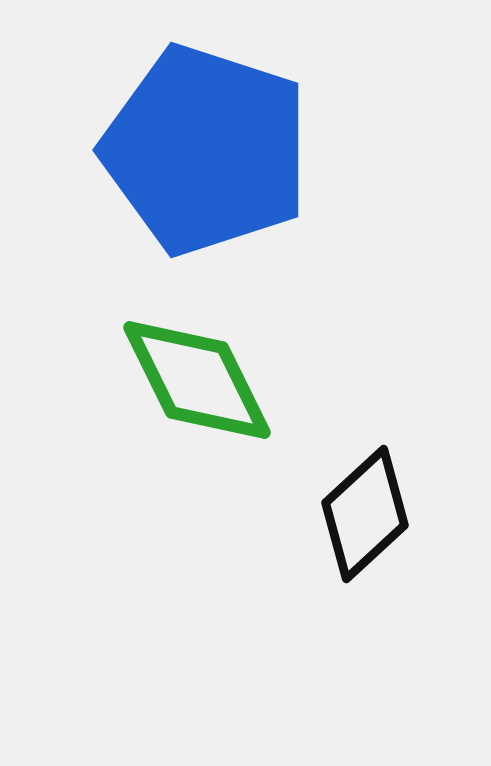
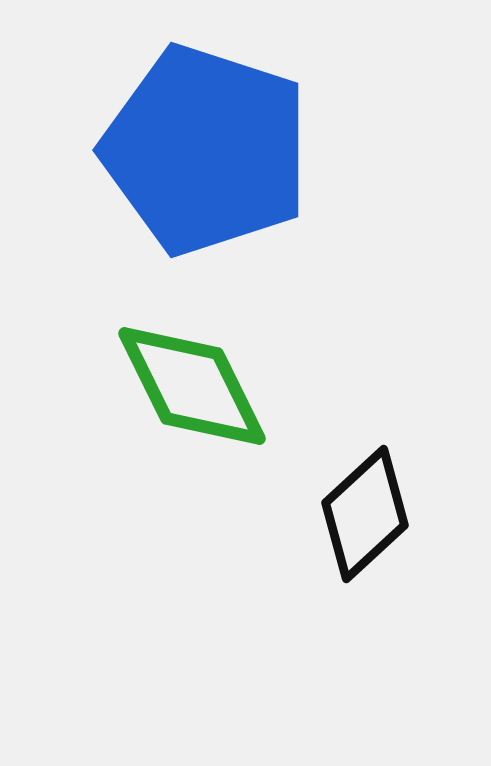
green diamond: moved 5 px left, 6 px down
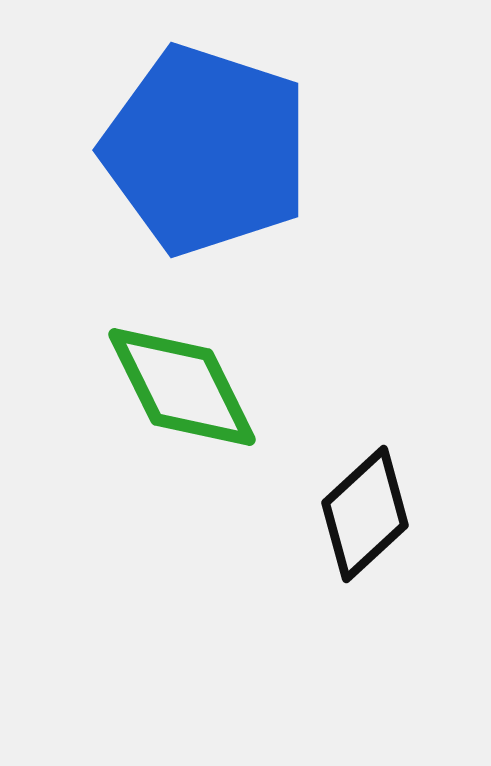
green diamond: moved 10 px left, 1 px down
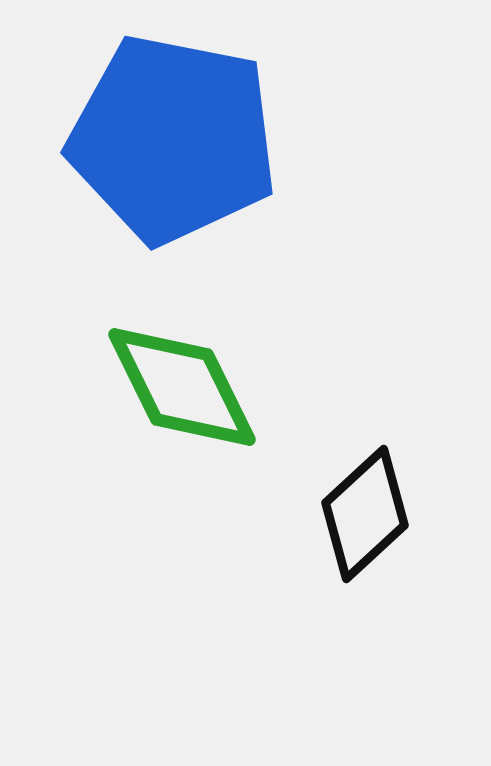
blue pentagon: moved 33 px left, 11 px up; rotated 7 degrees counterclockwise
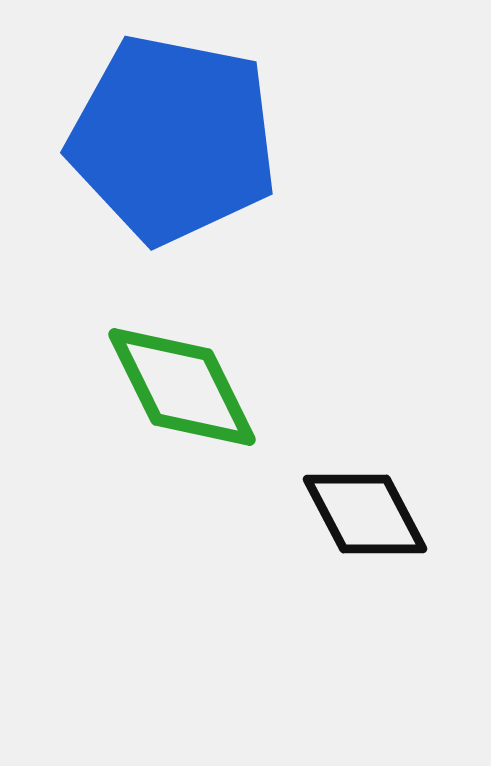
black diamond: rotated 75 degrees counterclockwise
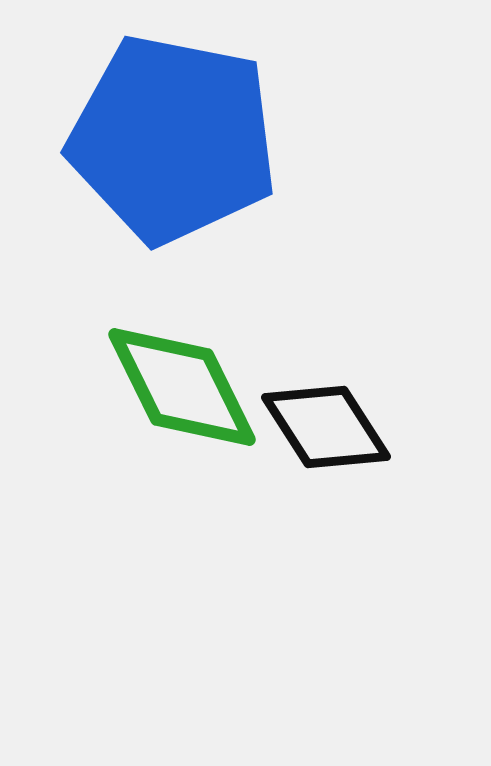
black diamond: moved 39 px left, 87 px up; rotated 5 degrees counterclockwise
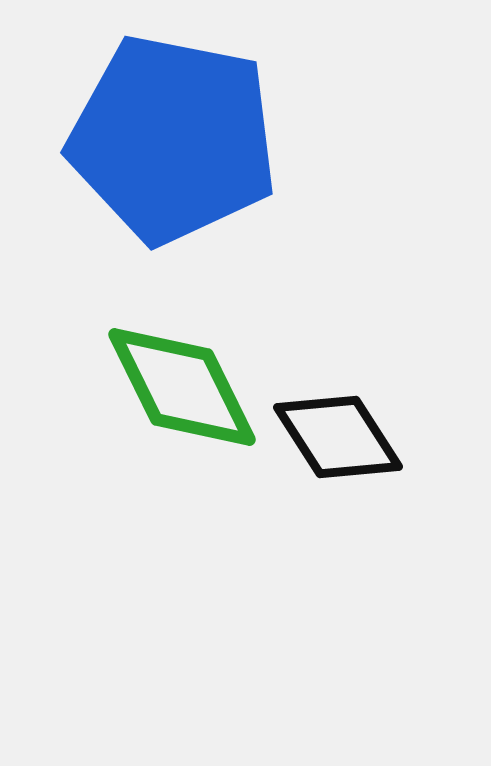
black diamond: moved 12 px right, 10 px down
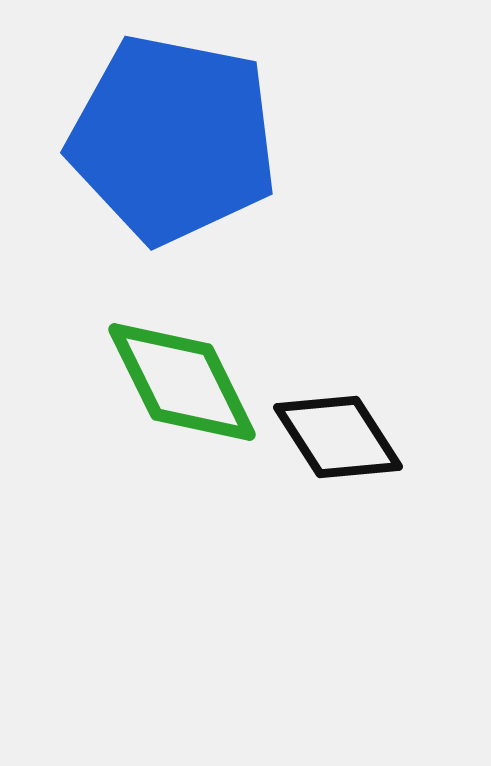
green diamond: moved 5 px up
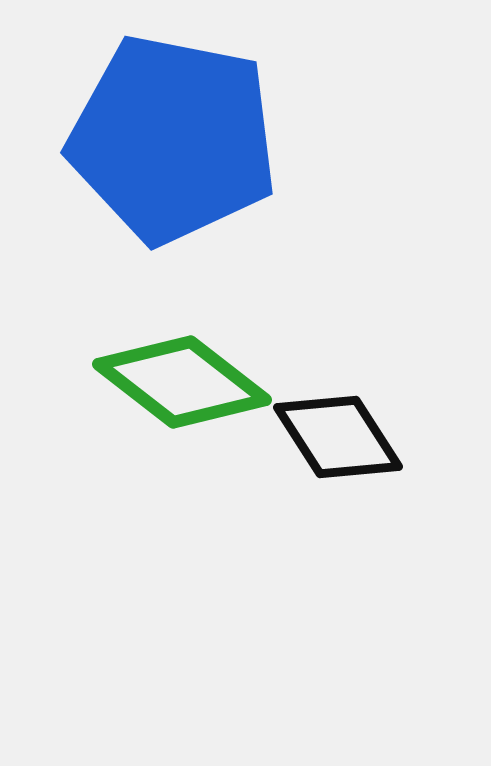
green diamond: rotated 26 degrees counterclockwise
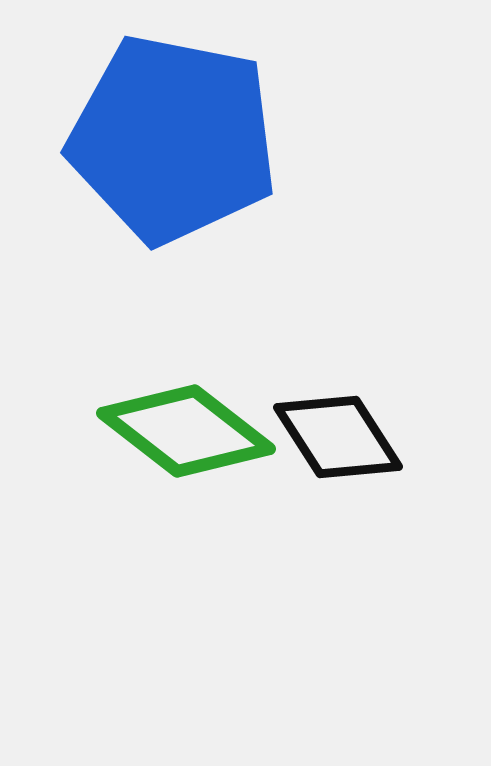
green diamond: moved 4 px right, 49 px down
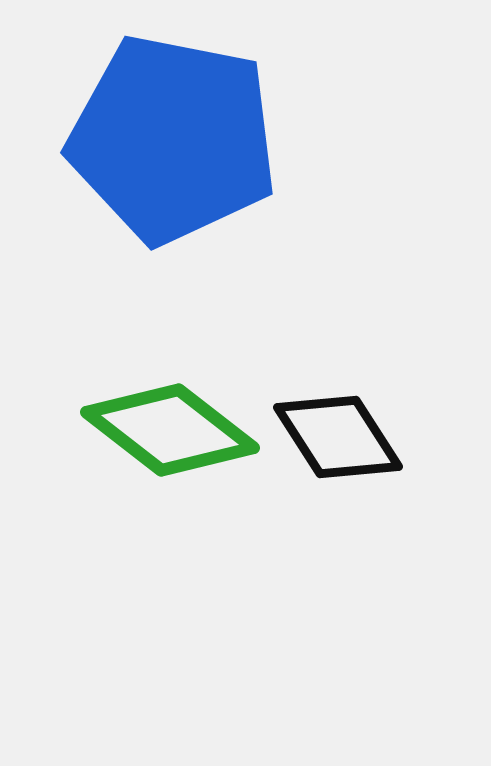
green diamond: moved 16 px left, 1 px up
